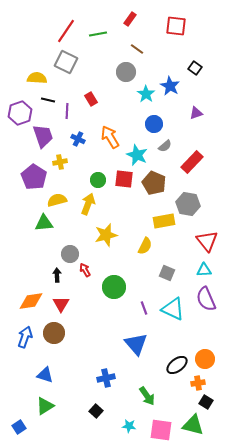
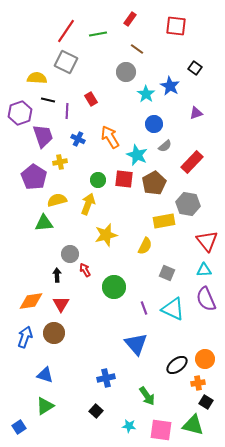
brown pentagon at (154, 183): rotated 20 degrees clockwise
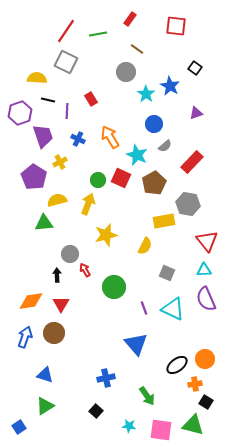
yellow cross at (60, 162): rotated 16 degrees counterclockwise
red square at (124, 179): moved 3 px left, 1 px up; rotated 18 degrees clockwise
orange cross at (198, 383): moved 3 px left, 1 px down
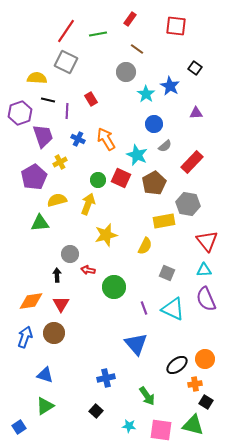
purple triangle at (196, 113): rotated 16 degrees clockwise
orange arrow at (110, 137): moved 4 px left, 2 px down
purple pentagon at (34, 177): rotated 10 degrees clockwise
green triangle at (44, 223): moved 4 px left
red arrow at (85, 270): moved 3 px right; rotated 48 degrees counterclockwise
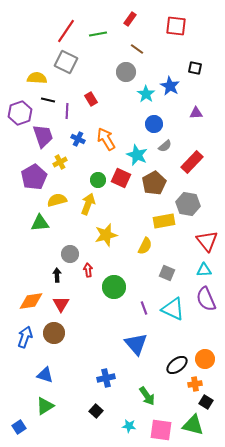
black square at (195, 68): rotated 24 degrees counterclockwise
red arrow at (88, 270): rotated 72 degrees clockwise
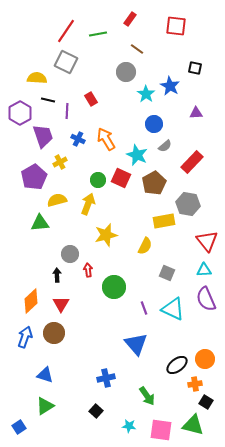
purple hexagon at (20, 113): rotated 10 degrees counterclockwise
orange diamond at (31, 301): rotated 35 degrees counterclockwise
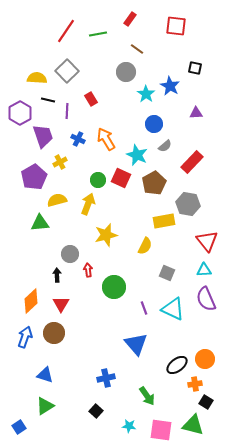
gray square at (66, 62): moved 1 px right, 9 px down; rotated 20 degrees clockwise
